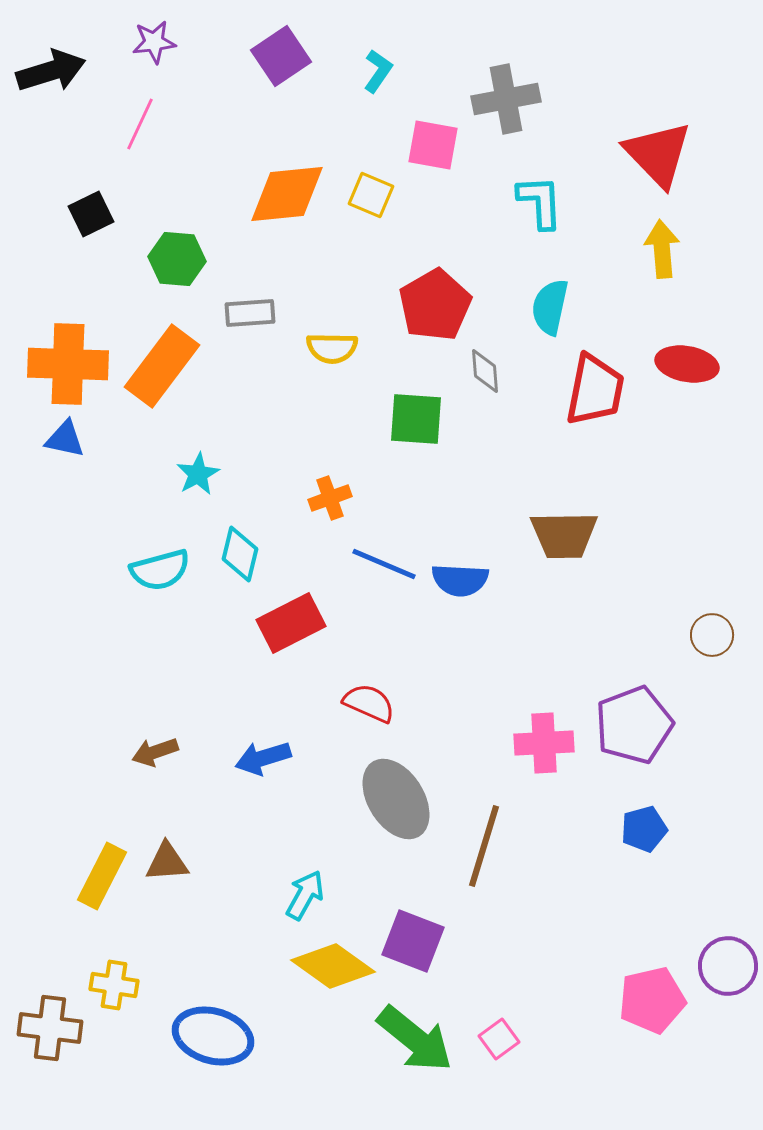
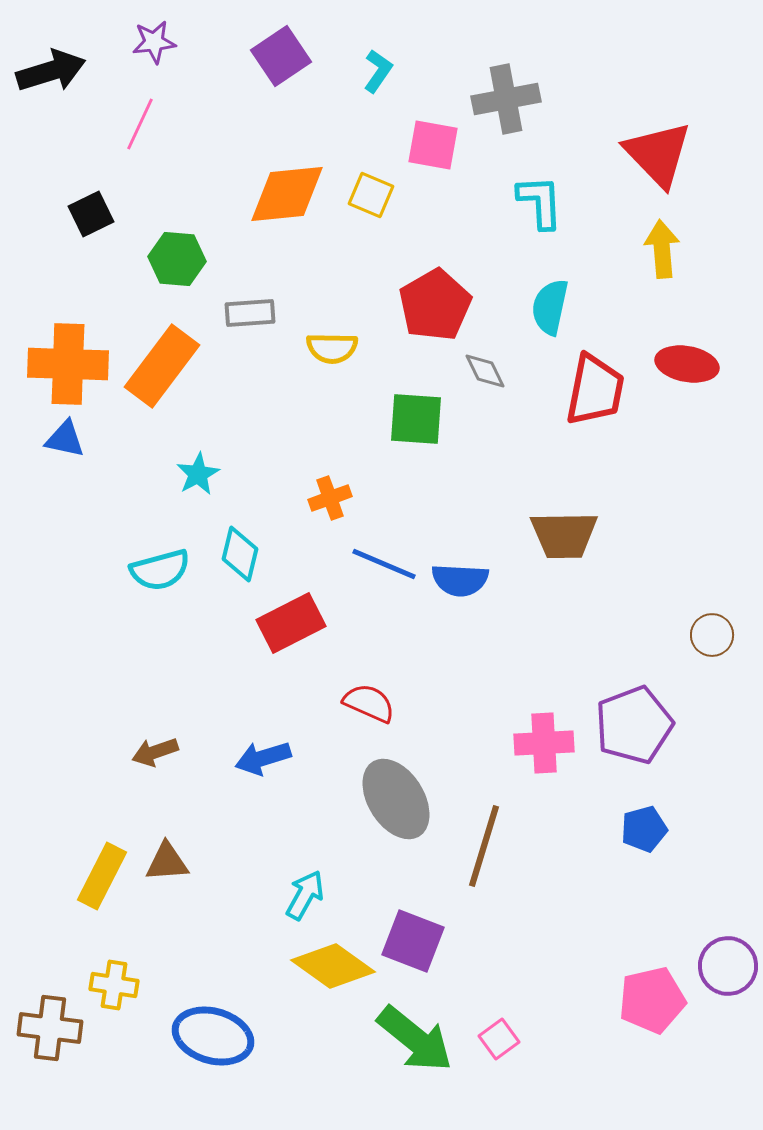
gray diamond at (485, 371): rotated 21 degrees counterclockwise
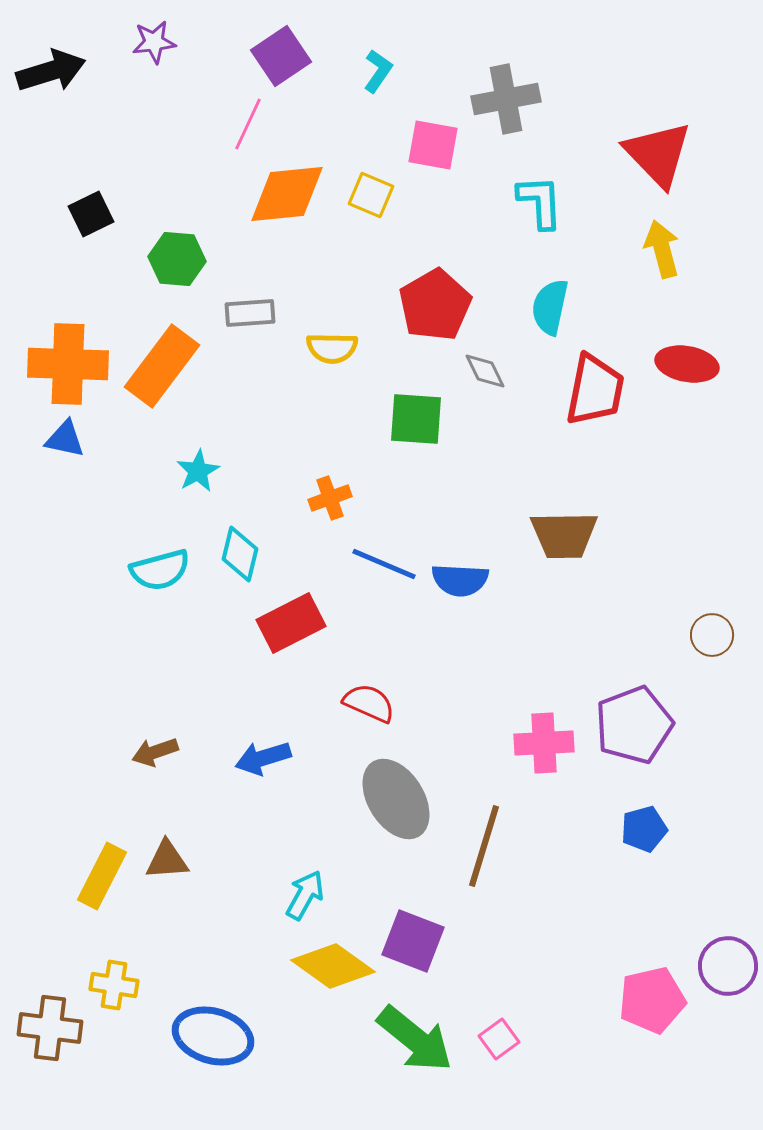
pink line at (140, 124): moved 108 px right
yellow arrow at (662, 249): rotated 10 degrees counterclockwise
cyan star at (198, 474): moved 3 px up
brown triangle at (167, 862): moved 2 px up
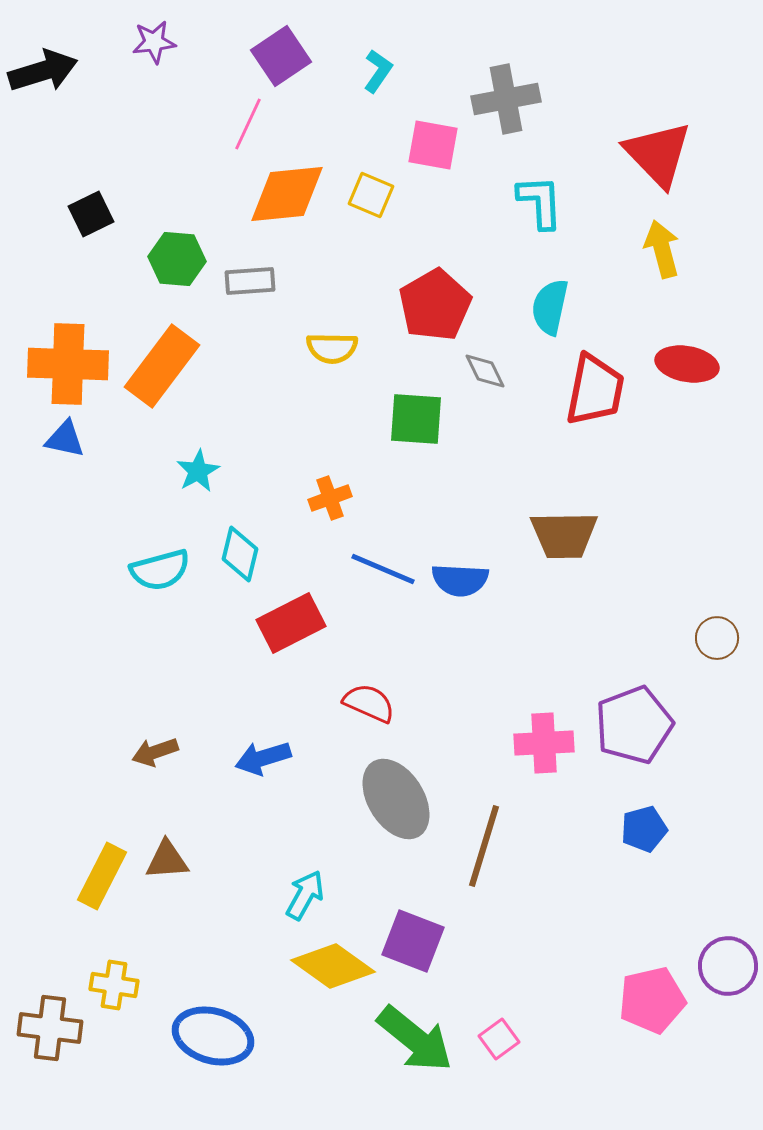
black arrow at (51, 71): moved 8 px left
gray rectangle at (250, 313): moved 32 px up
blue line at (384, 564): moved 1 px left, 5 px down
brown circle at (712, 635): moved 5 px right, 3 px down
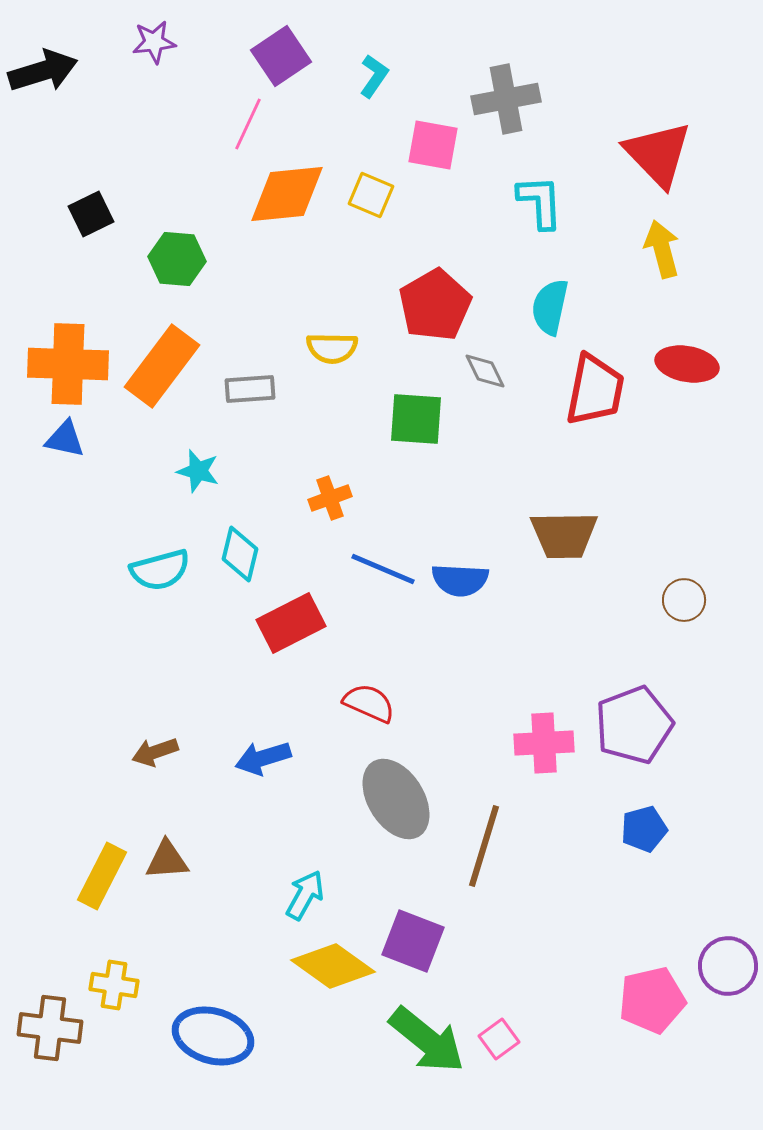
cyan L-shape at (378, 71): moved 4 px left, 5 px down
gray rectangle at (250, 281): moved 108 px down
cyan star at (198, 471): rotated 27 degrees counterclockwise
brown circle at (717, 638): moved 33 px left, 38 px up
green arrow at (415, 1039): moved 12 px right, 1 px down
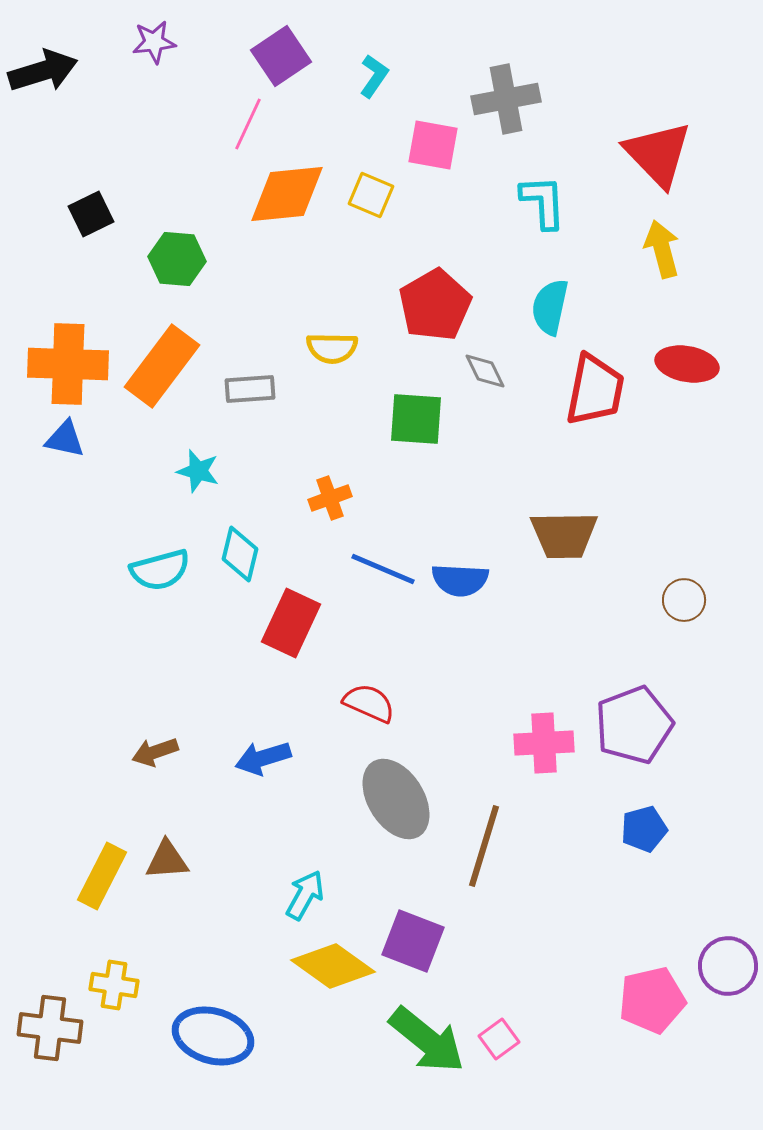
cyan L-shape at (540, 202): moved 3 px right
red rectangle at (291, 623): rotated 38 degrees counterclockwise
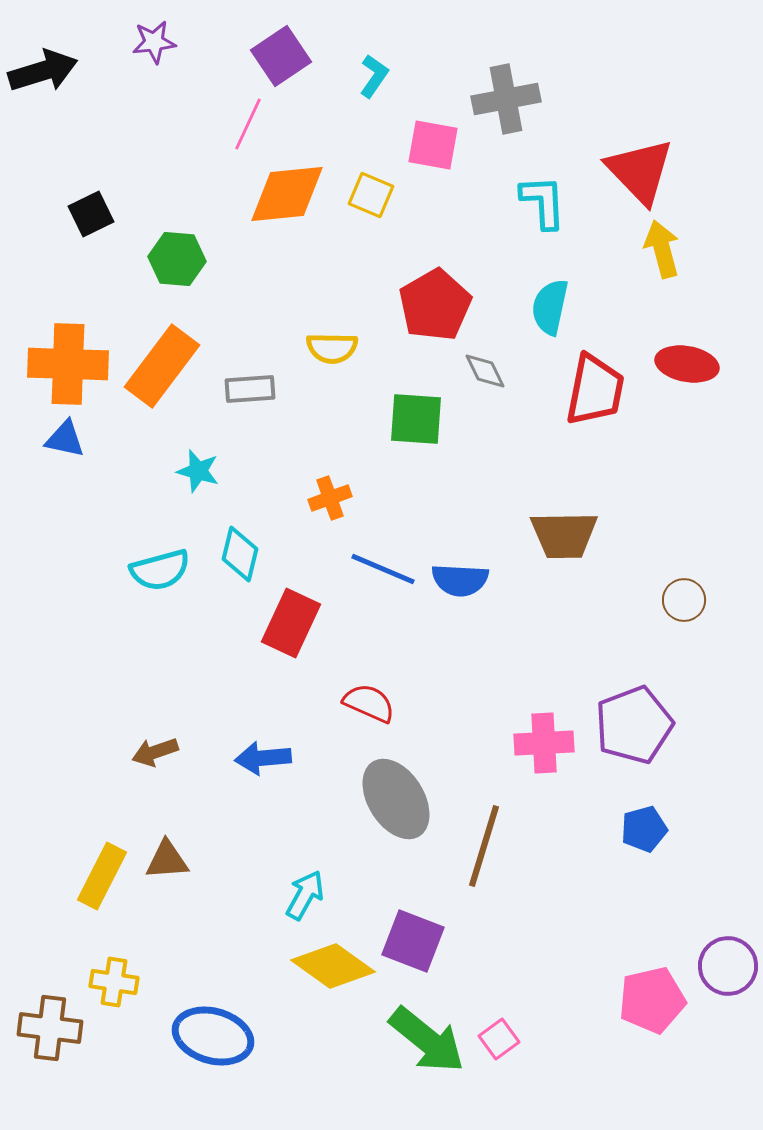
red triangle at (658, 154): moved 18 px left, 17 px down
blue arrow at (263, 758): rotated 12 degrees clockwise
yellow cross at (114, 985): moved 3 px up
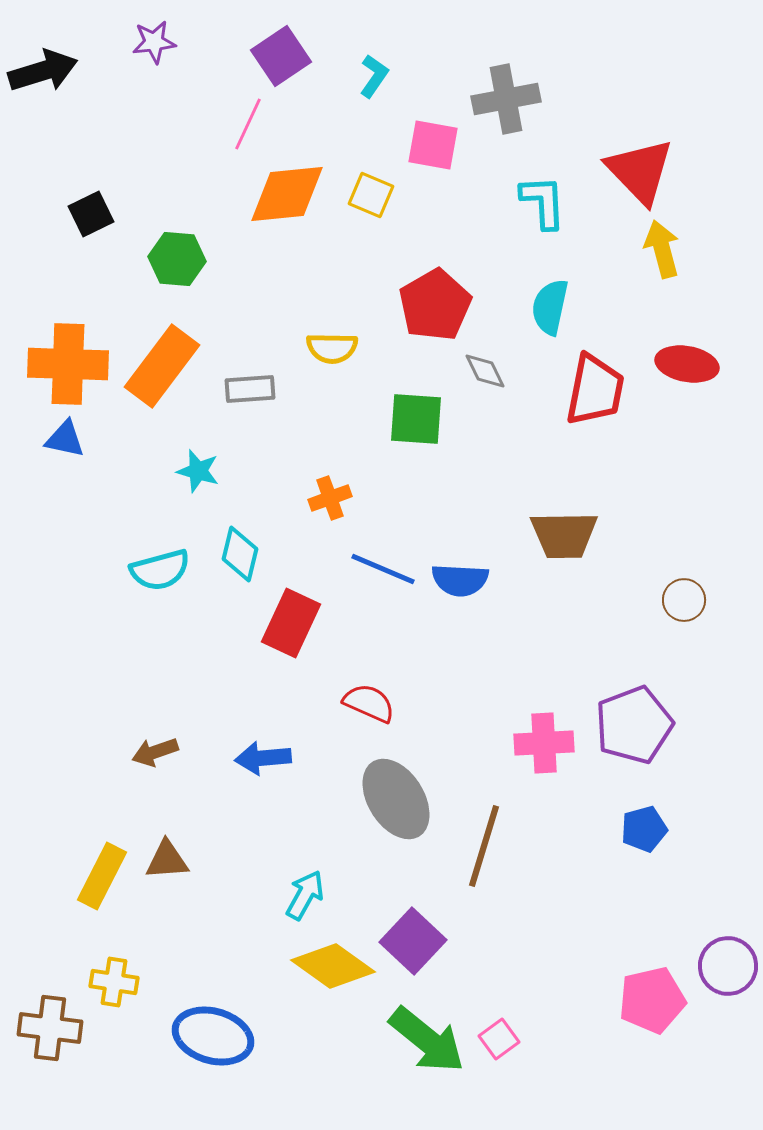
purple square at (413, 941): rotated 22 degrees clockwise
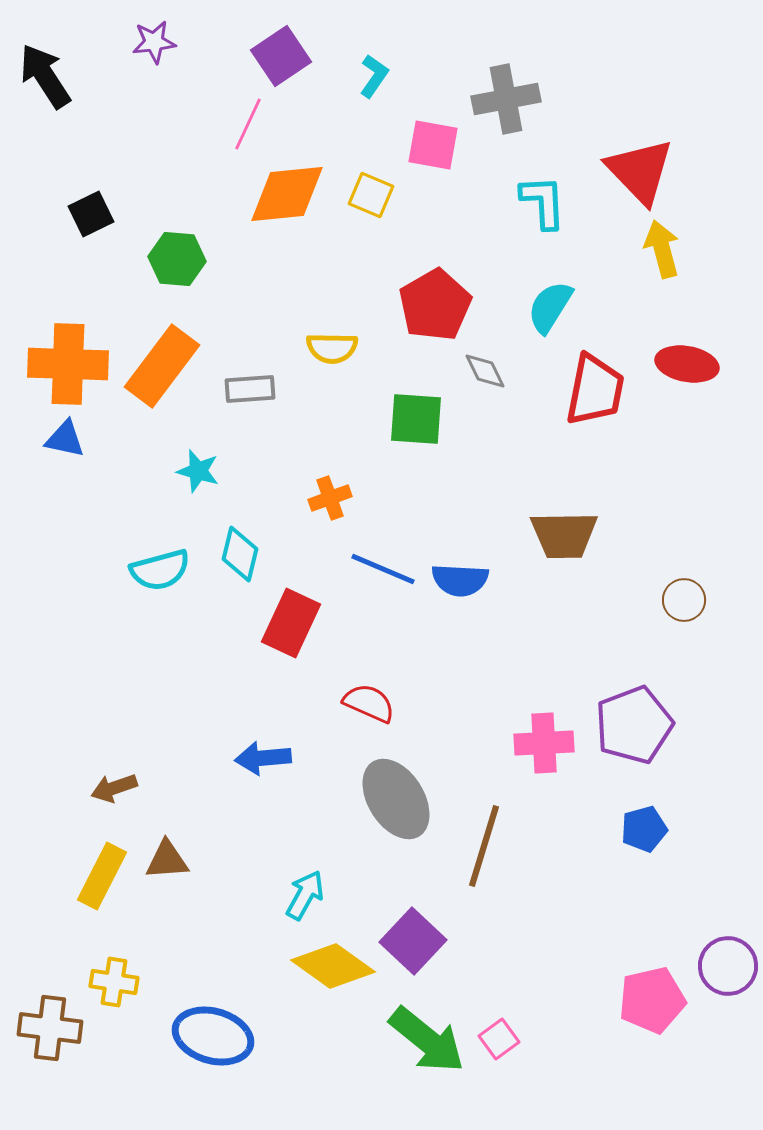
black arrow at (43, 71): moved 2 px right, 5 px down; rotated 106 degrees counterclockwise
cyan semicircle at (550, 307): rotated 20 degrees clockwise
brown arrow at (155, 752): moved 41 px left, 36 px down
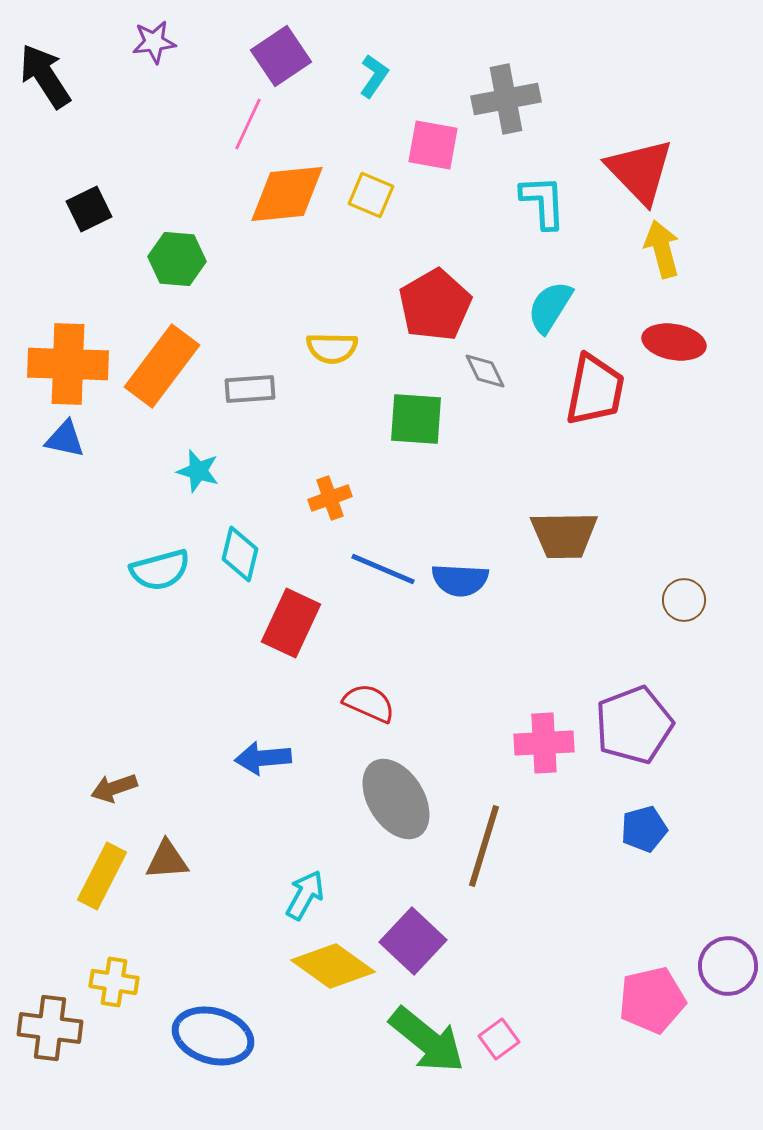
black square at (91, 214): moved 2 px left, 5 px up
red ellipse at (687, 364): moved 13 px left, 22 px up
